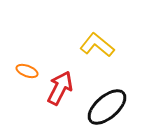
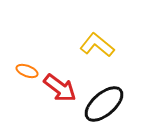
red arrow: rotated 100 degrees clockwise
black ellipse: moved 3 px left, 3 px up
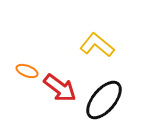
black ellipse: moved 4 px up; rotated 9 degrees counterclockwise
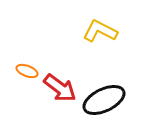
yellow L-shape: moved 3 px right, 14 px up; rotated 12 degrees counterclockwise
black ellipse: rotated 24 degrees clockwise
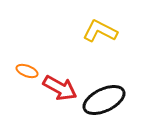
red arrow: rotated 8 degrees counterclockwise
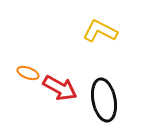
orange ellipse: moved 1 px right, 2 px down
black ellipse: rotated 75 degrees counterclockwise
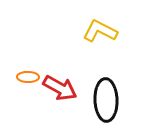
orange ellipse: moved 4 px down; rotated 20 degrees counterclockwise
black ellipse: moved 2 px right; rotated 9 degrees clockwise
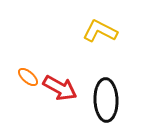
orange ellipse: rotated 40 degrees clockwise
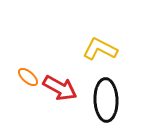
yellow L-shape: moved 18 px down
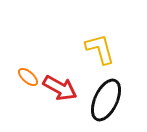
yellow L-shape: rotated 48 degrees clockwise
black ellipse: rotated 27 degrees clockwise
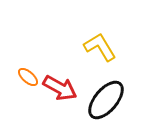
yellow L-shape: moved 2 px up; rotated 16 degrees counterclockwise
black ellipse: rotated 15 degrees clockwise
